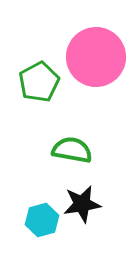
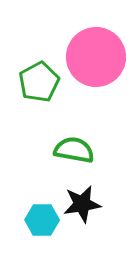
green semicircle: moved 2 px right
cyan hexagon: rotated 16 degrees clockwise
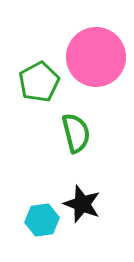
green semicircle: moved 2 px right, 17 px up; rotated 66 degrees clockwise
black star: rotated 30 degrees clockwise
cyan hexagon: rotated 8 degrees counterclockwise
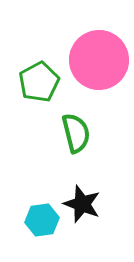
pink circle: moved 3 px right, 3 px down
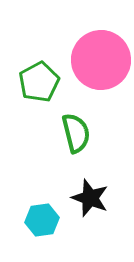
pink circle: moved 2 px right
black star: moved 8 px right, 6 px up
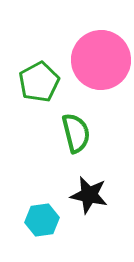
black star: moved 1 px left, 3 px up; rotated 9 degrees counterclockwise
